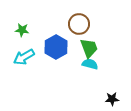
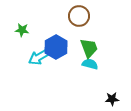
brown circle: moved 8 px up
cyan arrow: moved 15 px right
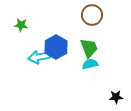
brown circle: moved 13 px right, 1 px up
green star: moved 1 px left, 5 px up
cyan arrow: rotated 20 degrees clockwise
cyan semicircle: rotated 28 degrees counterclockwise
black star: moved 4 px right, 2 px up
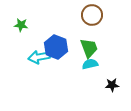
blue hexagon: rotated 10 degrees counterclockwise
black star: moved 4 px left, 12 px up
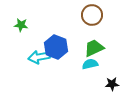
green trapezoid: moved 5 px right; rotated 95 degrees counterclockwise
black star: moved 1 px up
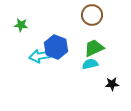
cyan arrow: moved 1 px right, 1 px up
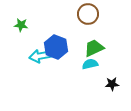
brown circle: moved 4 px left, 1 px up
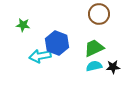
brown circle: moved 11 px right
green star: moved 2 px right
blue hexagon: moved 1 px right, 4 px up
cyan semicircle: moved 4 px right, 2 px down
black star: moved 1 px right, 17 px up
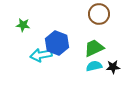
cyan arrow: moved 1 px right, 1 px up
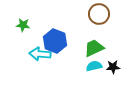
blue hexagon: moved 2 px left, 2 px up
cyan arrow: moved 1 px left, 1 px up; rotated 15 degrees clockwise
